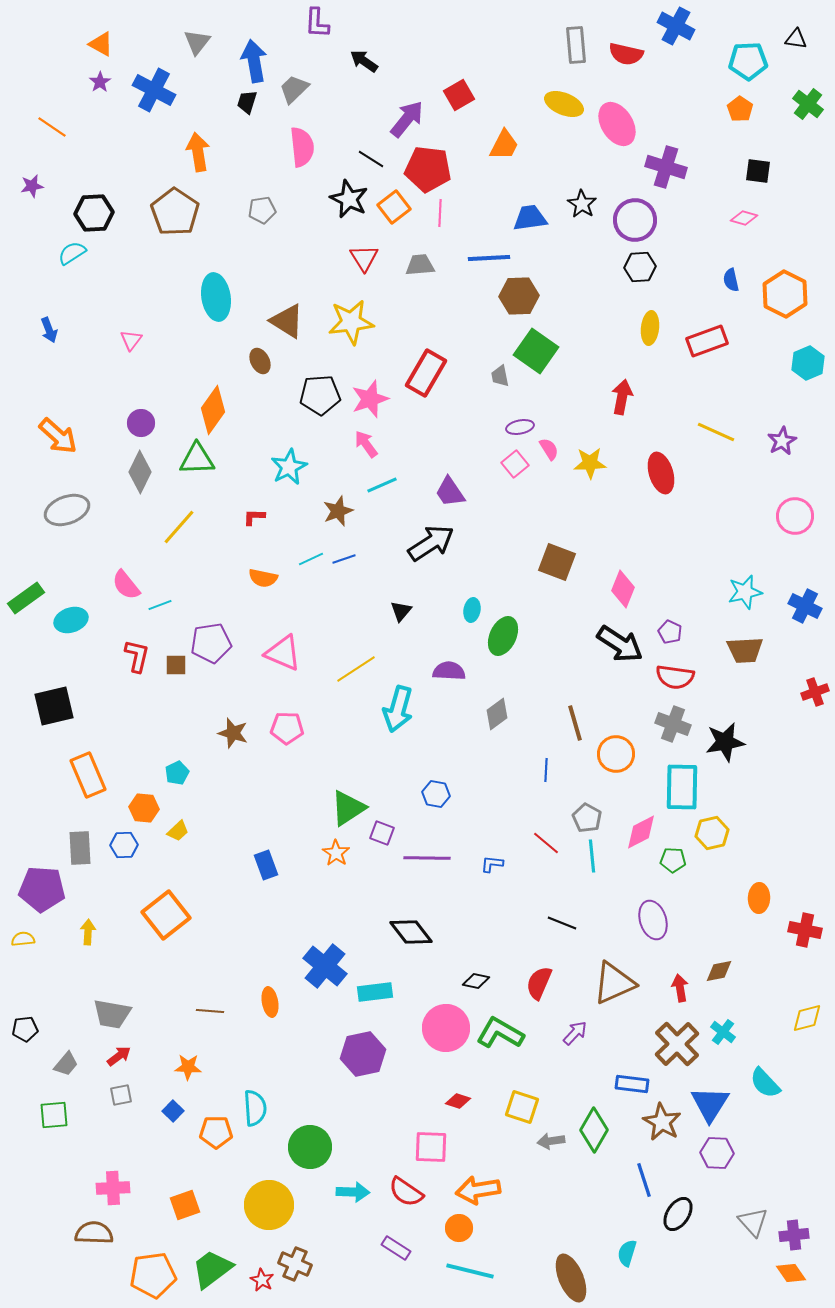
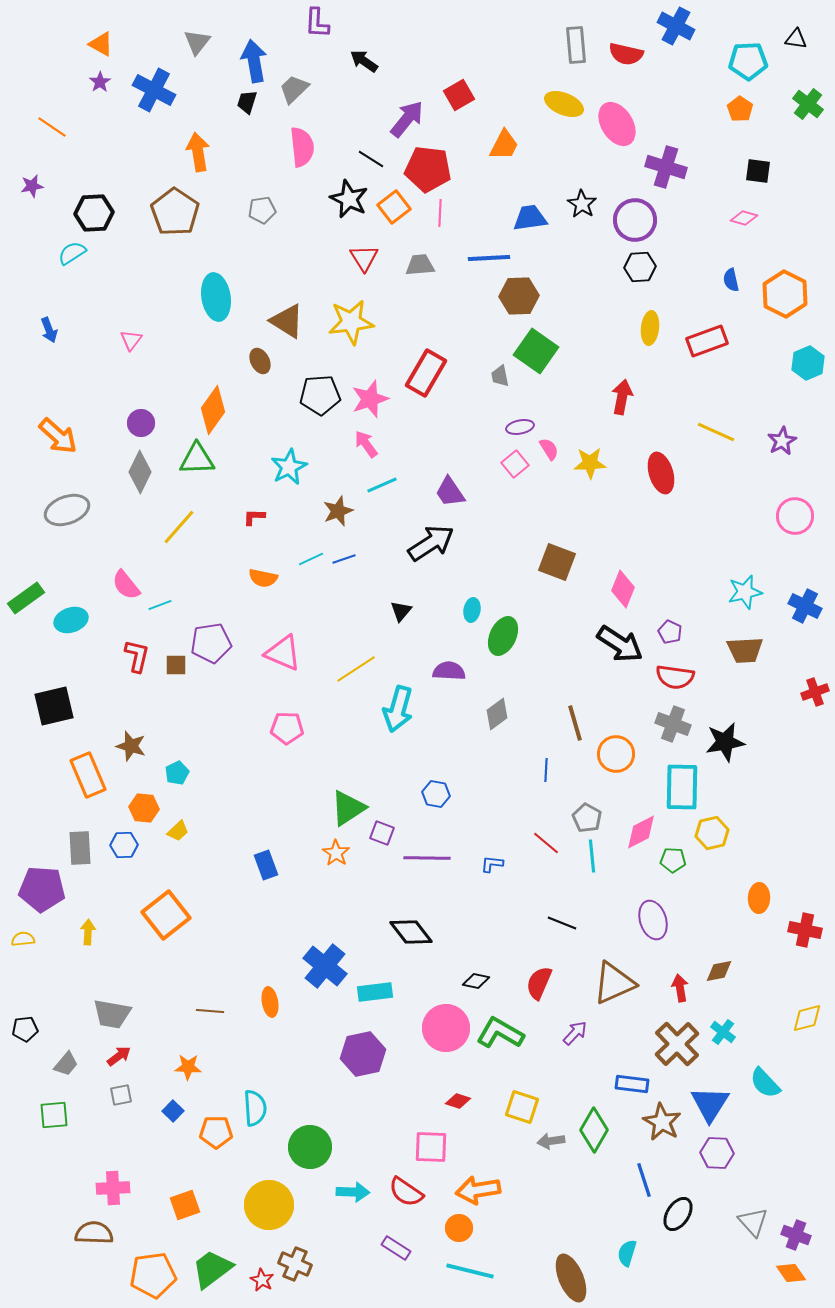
brown star at (233, 733): moved 102 px left, 13 px down
purple cross at (794, 1235): moved 2 px right; rotated 28 degrees clockwise
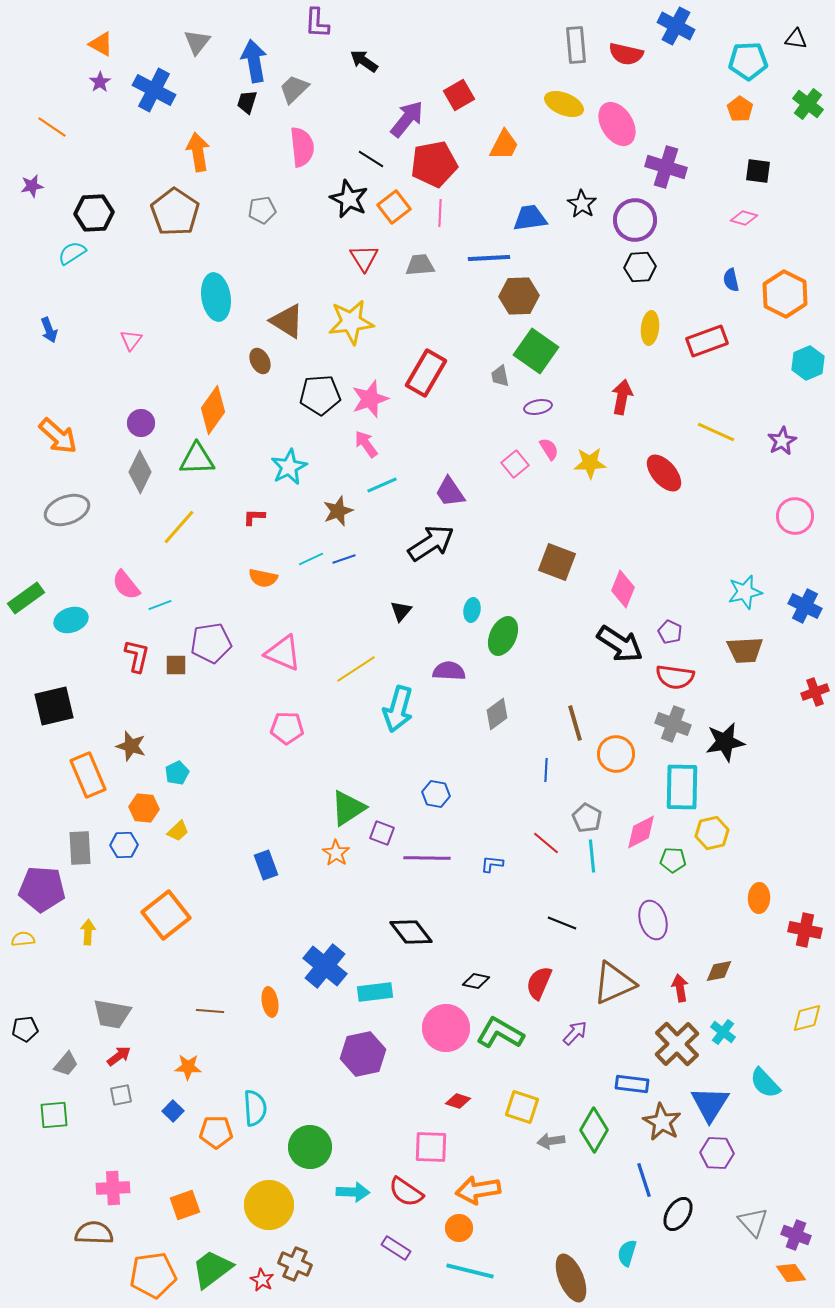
red pentagon at (428, 169): moved 6 px right, 5 px up; rotated 18 degrees counterclockwise
purple ellipse at (520, 427): moved 18 px right, 20 px up
red ellipse at (661, 473): moved 3 px right; rotated 24 degrees counterclockwise
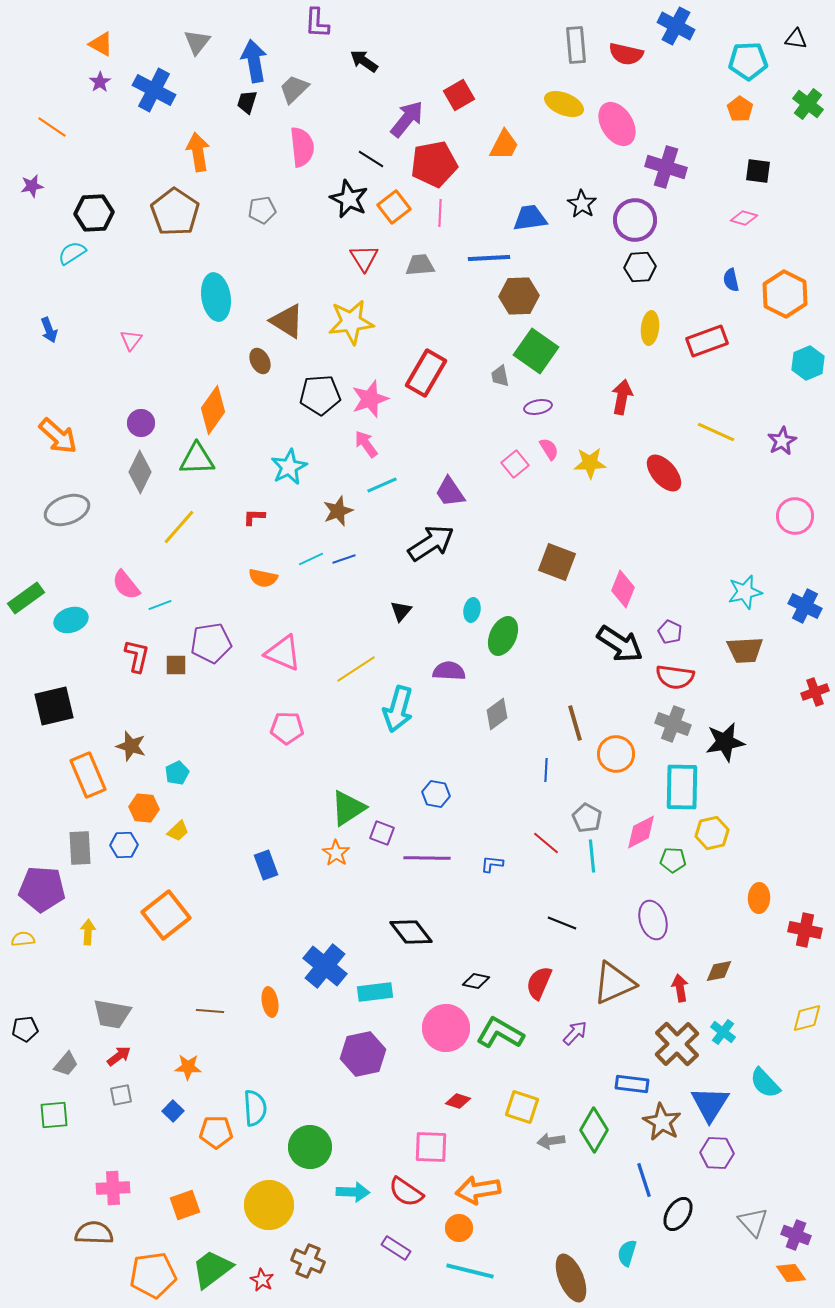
brown cross at (295, 1264): moved 13 px right, 3 px up
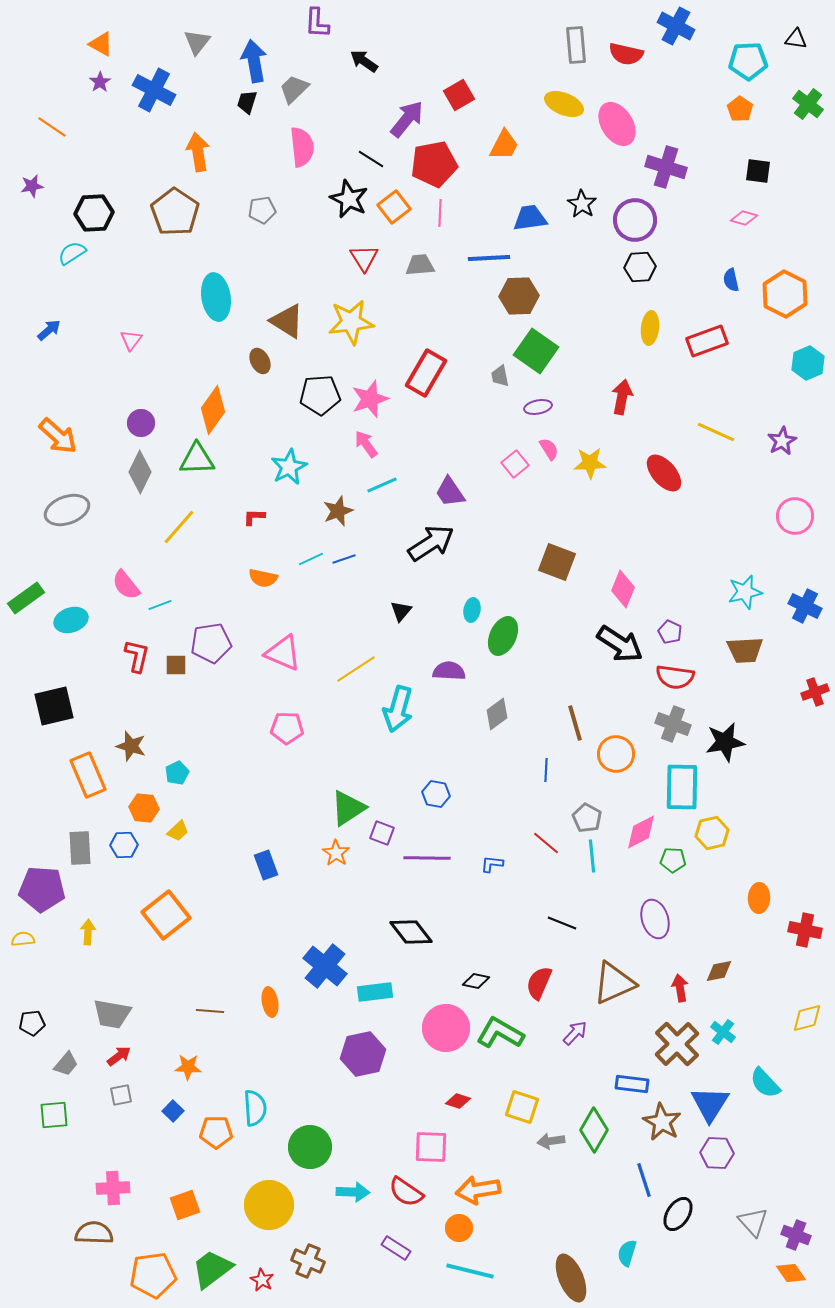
blue arrow at (49, 330): rotated 110 degrees counterclockwise
purple ellipse at (653, 920): moved 2 px right, 1 px up
black pentagon at (25, 1029): moved 7 px right, 6 px up
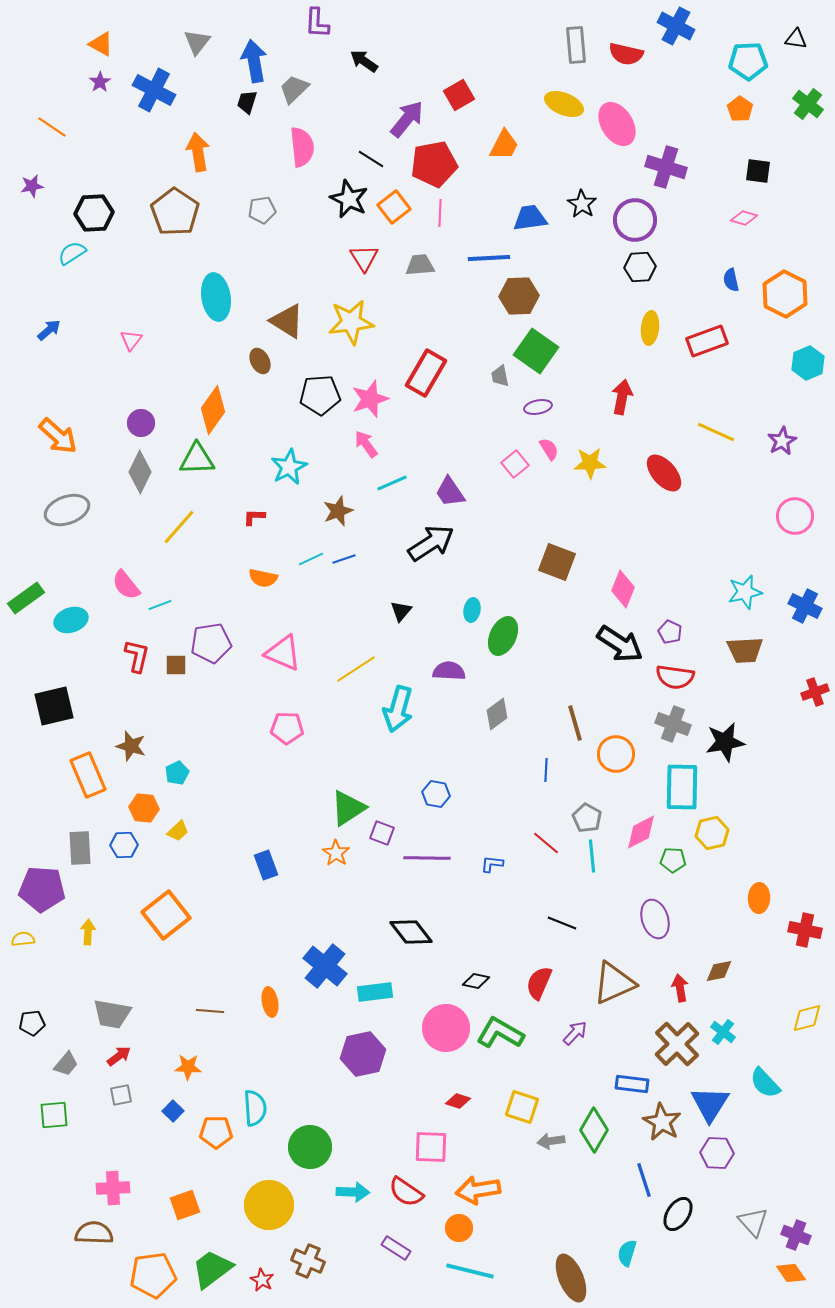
cyan line at (382, 485): moved 10 px right, 2 px up
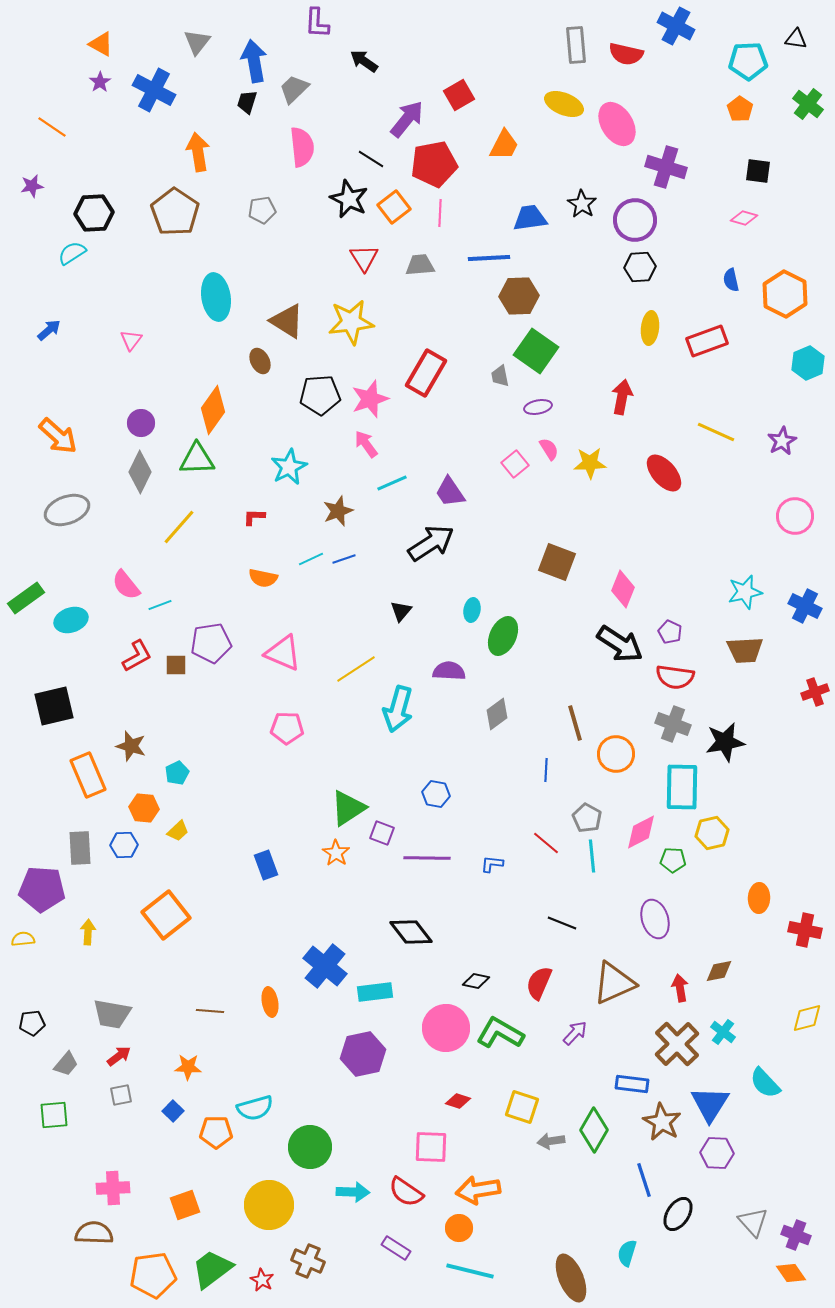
red L-shape at (137, 656): rotated 48 degrees clockwise
cyan semicircle at (255, 1108): rotated 78 degrees clockwise
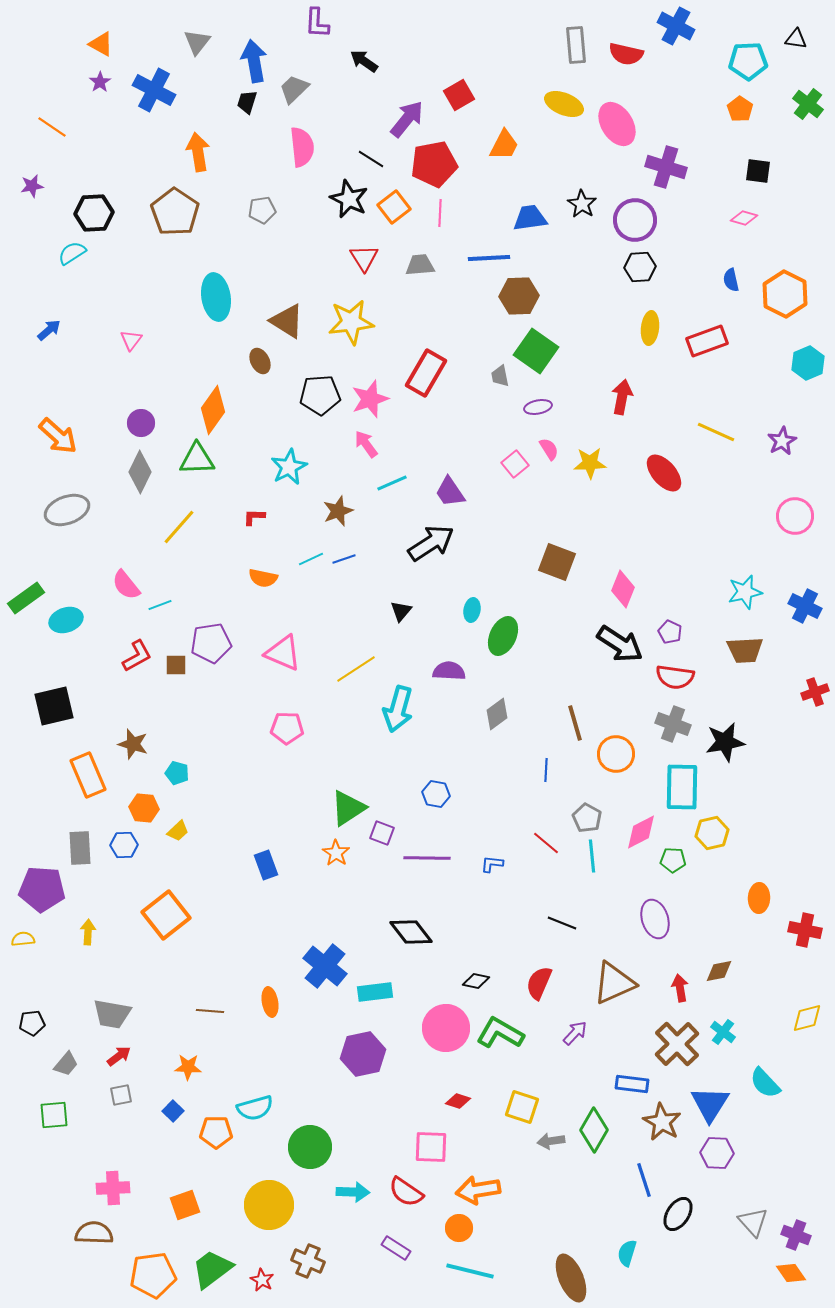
cyan ellipse at (71, 620): moved 5 px left
brown star at (131, 746): moved 2 px right, 2 px up
cyan pentagon at (177, 773): rotated 30 degrees counterclockwise
